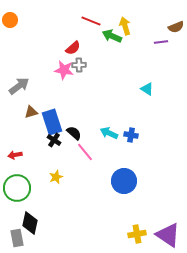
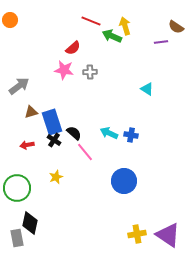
brown semicircle: rotated 56 degrees clockwise
gray cross: moved 11 px right, 7 px down
red arrow: moved 12 px right, 10 px up
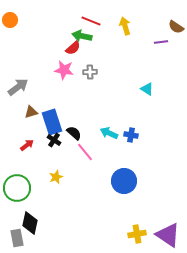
green arrow: moved 30 px left; rotated 12 degrees counterclockwise
gray arrow: moved 1 px left, 1 px down
red arrow: rotated 152 degrees clockwise
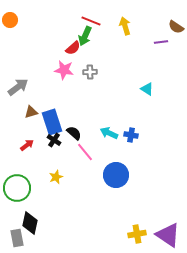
green arrow: moved 3 px right; rotated 78 degrees counterclockwise
blue circle: moved 8 px left, 6 px up
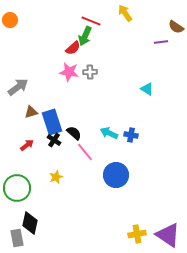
yellow arrow: moved 13 px up; rotated 18 degrees counterclockwise
pink star: moved 5 px right, 2 px down
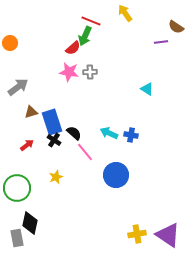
orange circle: moved 23 px down
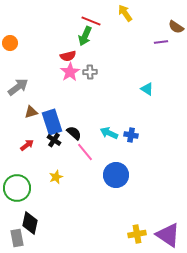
red semicircle: moved 5 px left, 8 px down; rotated 28 degrees clockwise
pink star: moved 1 px right; rotated 30 degrees clockwise
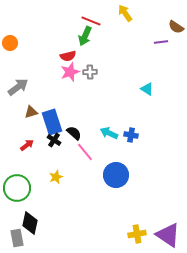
pink star: rotated 12 degrees clockwise
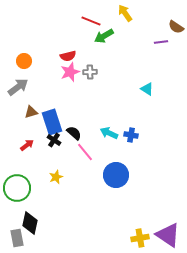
green arrow: moved 19 px right; rotated 36 degrees clockwise
orange circle: moved 14 px right, 18 px down
yellow cross: moved 3 px right, 4 px down
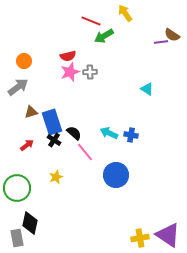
brown semicircle: moved 4 px left, 8 px down
